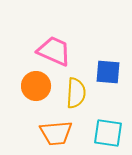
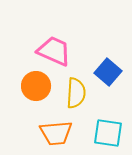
blue square: rotated 36 degrees clockwise
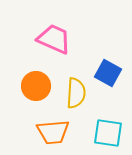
pink trapezoid: moved 12 px up
blue square: moved 1 px down; rotated 12 degrees counterclockwise
orange trapezoid: moved 3 px left, 1 px up
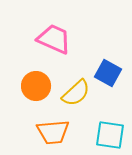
yellow semicircle: rotated 44 degrees clockwise
cyan square: moved 2 px right, 2 px down
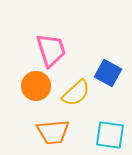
pink trapezoid: moved 3 px left, 11 px down; rotated 48 degrees clockwise
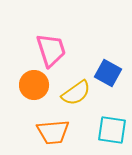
orange circle: moved 2 px left, 1 px up
yellow semicircle: rotated 8 degrees clockwise
cyan square: moved 2 px right, 5 px up
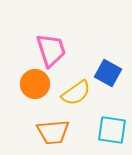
orange circle: moved 1 px right, 1 px up
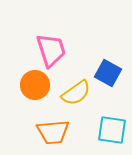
orange circle: moved 1 px down
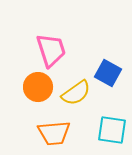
orange circle: moved 3 px right, 2 px down
orange trapezoid: moved 1 px right, 1 px down
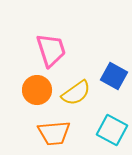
blue square: moved 6 px right, 3 px down
orange circle: moved 1 px left, 3 px down
cyan square: rotated 20 degrees clockwise
